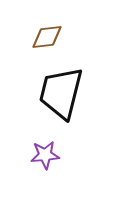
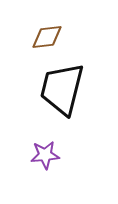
black trapezoid: moved 1 px right, 4 px up
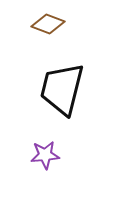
brown diamond: moved 1 px right, 13 px up; rotated 28 degrees clockwise
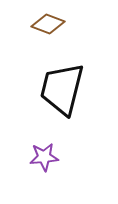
purple star: moved 1 px left, 2 px down
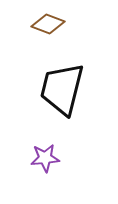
purple star: moved 1 px right, 1 px down
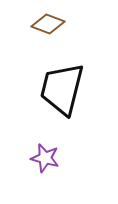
purple star: rotated 20 degrees clockwise
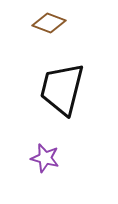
brown diamond: moved 1 px right, 1 px up
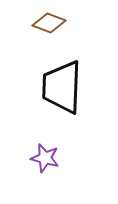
black trapezoid: moved 2 px up; rotated 12 degrees counterclockwise
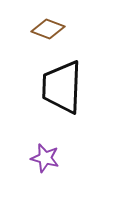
brown diamond: moved 1 px left, 6 px down
